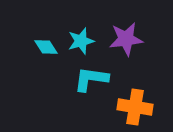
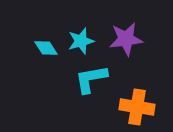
cyan diamond: moved 1 px down
cyan L-shape: rotated 18 degrees counterclockwise
orange cross: moved 2 px right
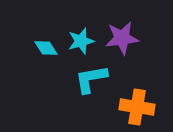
purple star: moved 4 px left, 1 px up
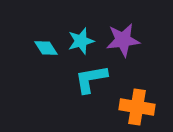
purple star: moved 1 px right, 2 px down
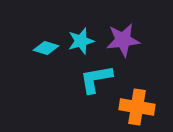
cyan diamond: rotated 40 degrees counterclockwise
cyan L-shape: moved 5 px right
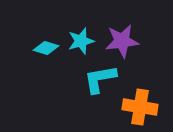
purple star: moved 1 px left, 1 px down
cyan L-shape: moved 4 px right
orange cross: moved 3 px right
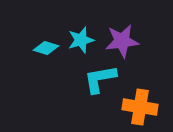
cyan star: moved 1 px up
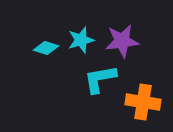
orange cross: moved 3 px right, 5 px up
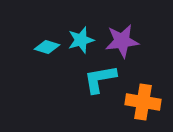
cyan diamond: moved 1 px right, 1 px up
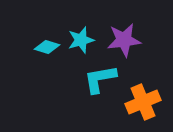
purple star: moved 2 px right, 1 px up
orange cross: rotated 32 degrees counterclockwise
